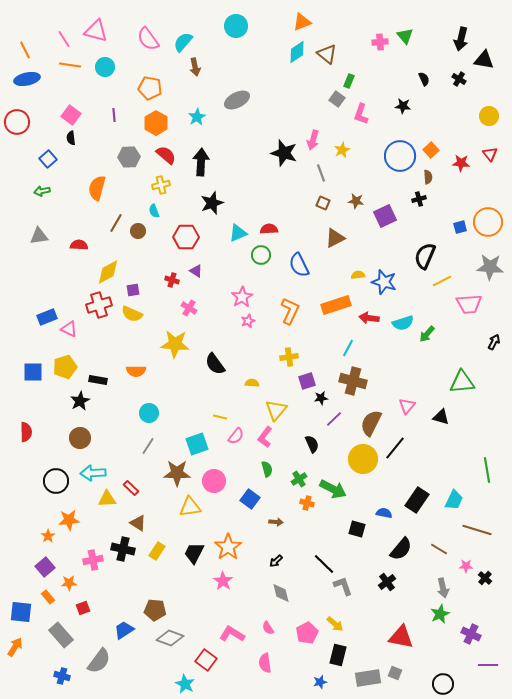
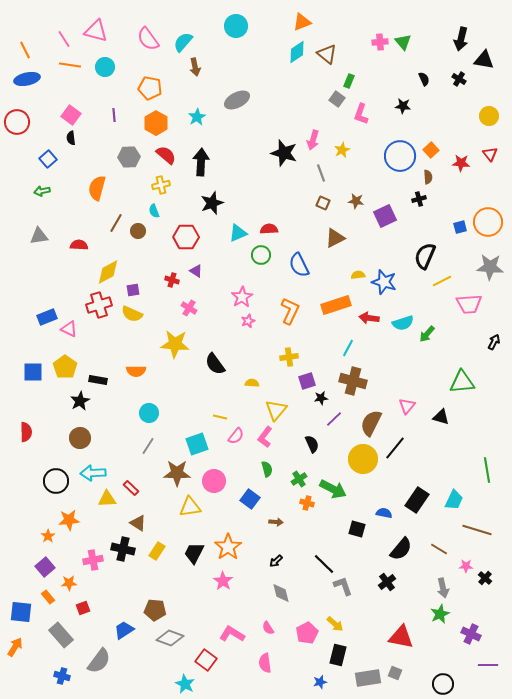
green triangle at (405, 36): moved 2 px left, 6 px down
yellow pentagon at (65, 367): rotated 20 degrees counterclockwise
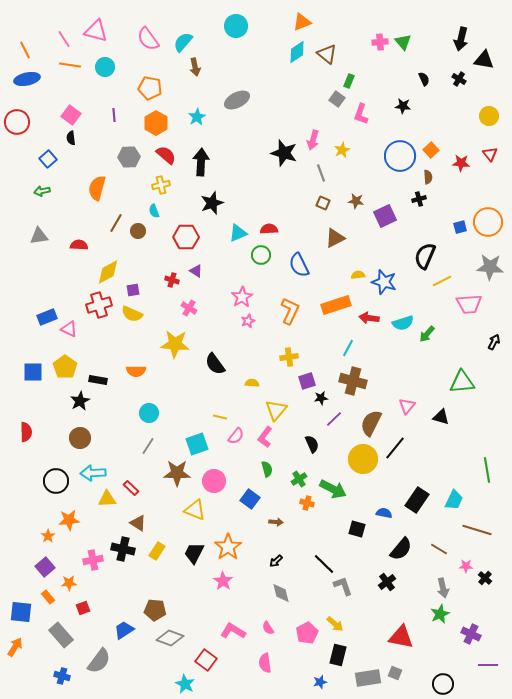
yellow triangle at (190, 507): moved 5 px right, 3 px down; rotated 30 degrees clockwise
pink L-shape at (232, 634): moved 1 px right, 3 px up
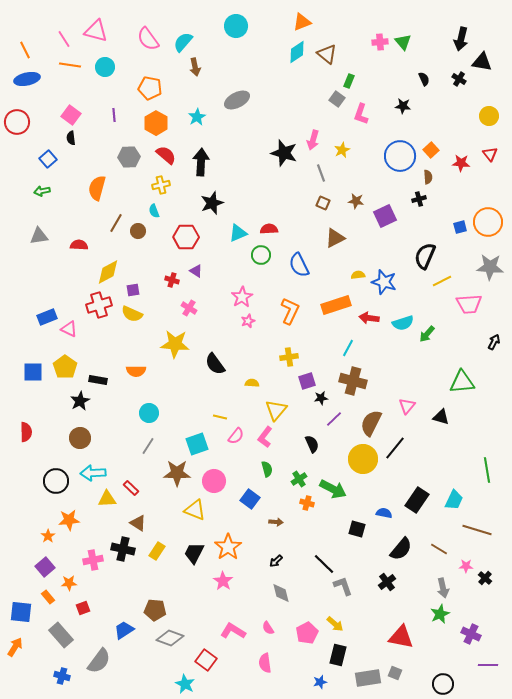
black triangle at (484, 60): moved 2 px left, 2 px down
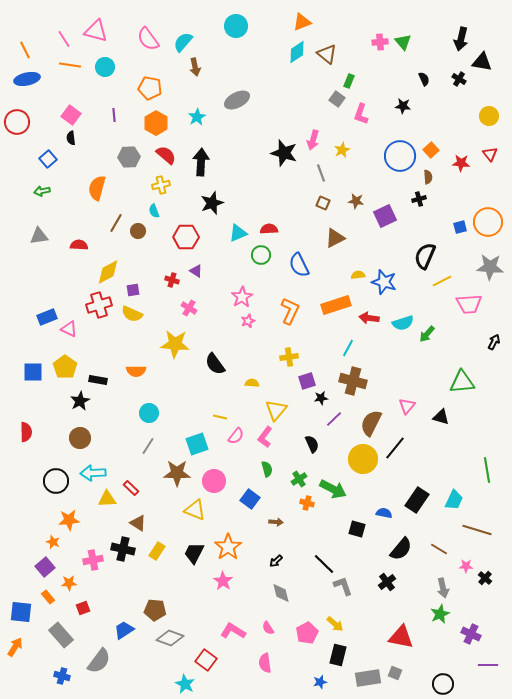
orange star at (48, 536): moved 5 px right, 6 px down; rotated 16 degrees counterclockwise
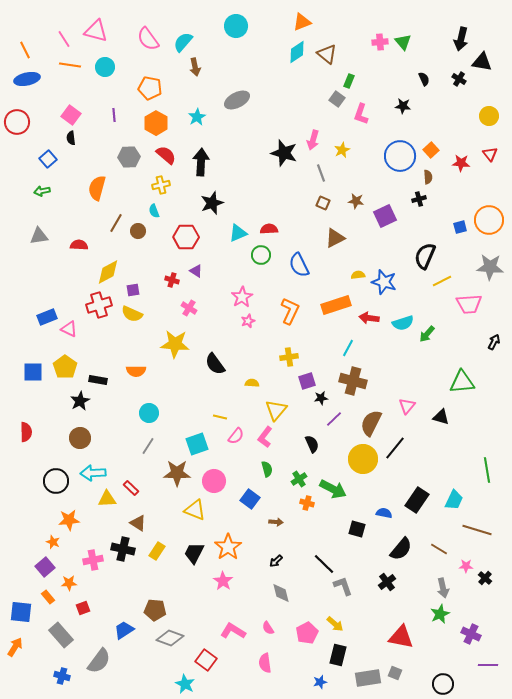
orange circle at (488, 222): moved 1 px right, 2 px up
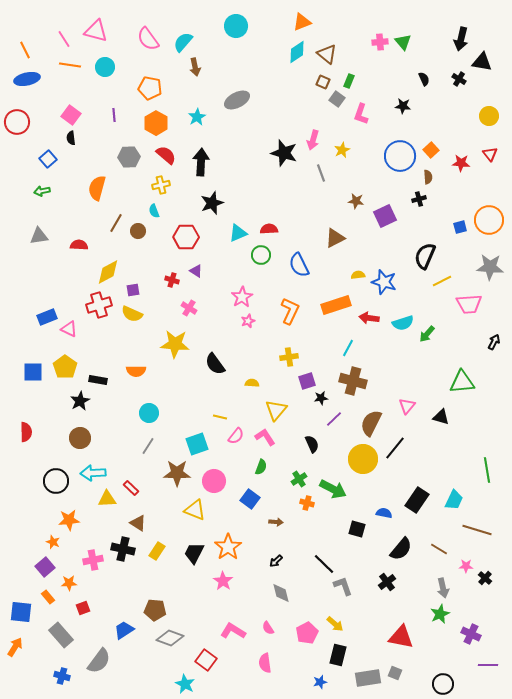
brown square at (323, 203): moved 121 px up
pink L-shape at (265, 437): rotated 110 degrees clockwise
green semicircle at (267, 469): moved 6 px left, 2 px up; rotated 35 degrees clockwise
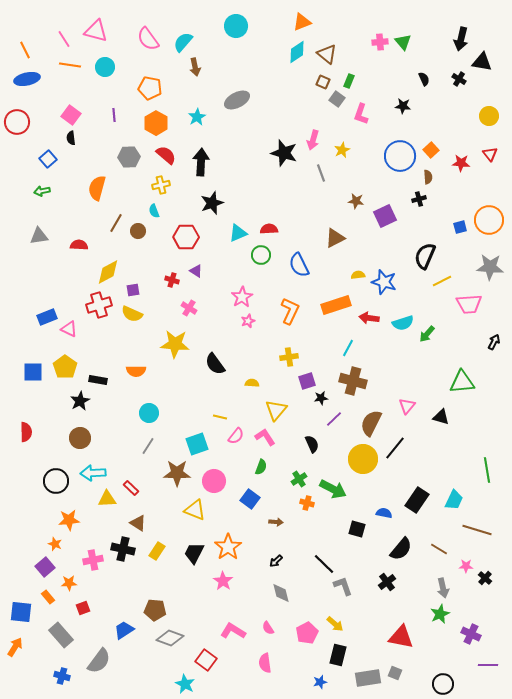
orange star at (53, 542): moved 2 px right, 2 px down
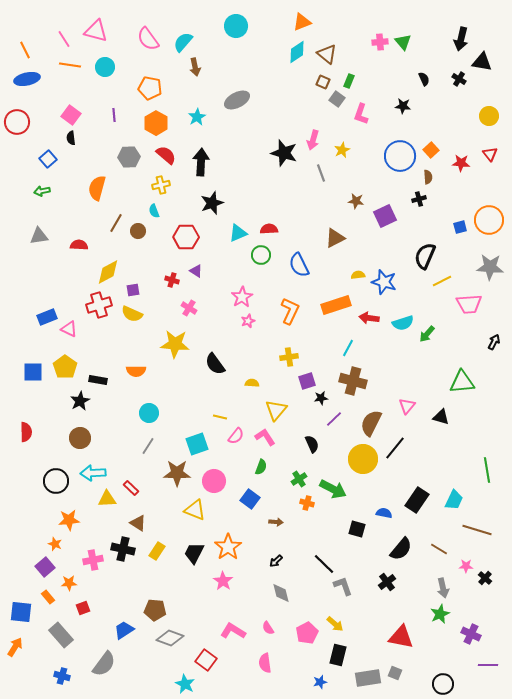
gray semicircle at (99, 661): moved 5 px right, 3 px down
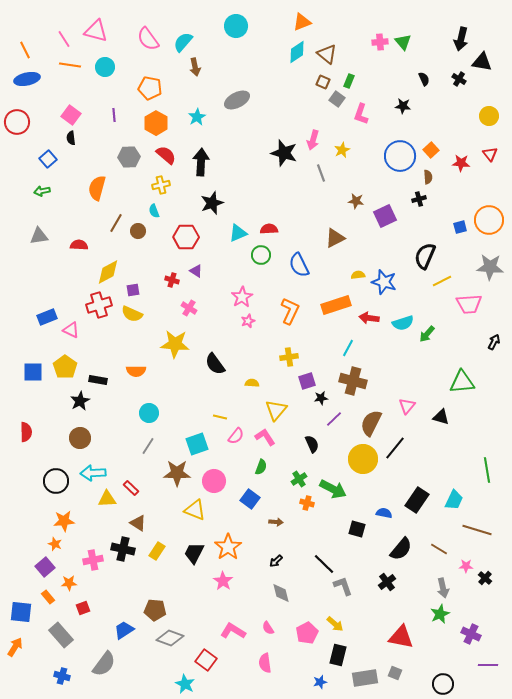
pink triangle at (69, 329): moved 2 px right, 1 px down
orange star at (69, 520): moved 5 px left, 1 px down
gray rectangle at (368, 678): moved 3 px left
